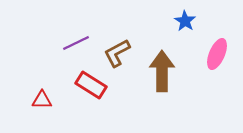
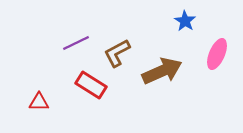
brown arrow: rotated 66 degrees clockwise
red triangle: moved 3 px left, 2 px down
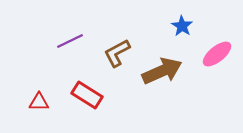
blue star: moved 3 px left, 5 px down
purple line: moved 6 px left, 2 px up
pink ellipse: rotated 28 degrees clockwise
red rectangle: moved 4 px left, 10 px down
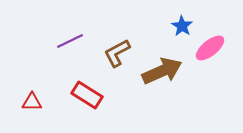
pink ellipse: moved 7 px left, 6 px up
red triangle: moved 7 px left
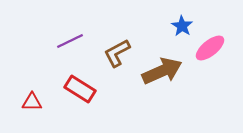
red rectangle: moved 7 px left, 6 px up
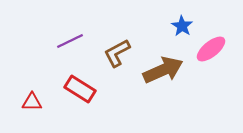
pink ellipse: moved 1 px right, 1 px down
brown arrow: moved 1 px right, 1 px up
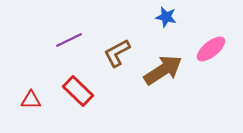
blue star: moved 16 px left, 9 px up; rotated 20 degrees counterclockwise
purple line: moved 1 px left, 1 px up
brown arrow: rotated 9 degrees counterclockwise
red rectangle: moved 2 px left, 2 px down; rotated 12 degrees clockwise
red triangle: moved 1 px left, 2 px up
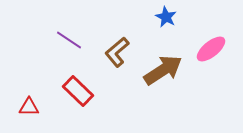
blue star: rotated 15 degrees clockwise
purple line: rotated 60 degrees clockwise
brown L-shape: moved 1 px up; rotated 12 degrees counterclockwise
red triangle: moved 2 px left, 7 px down
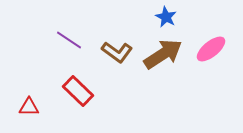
brown L-shape: rotated 104 degrees counterclockwise
brown arrow: moved 16 px up
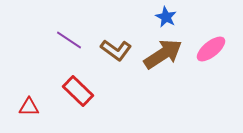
brown L-shape: moved 1 px left, 2 px up
